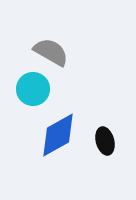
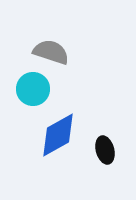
gray semicircle: rotated 12 degrees counterclockwise
black ellipse: moved 9 px down
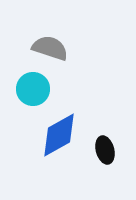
gray semicircle: moved 1 px left, 4 px up
blue diamond: moved 1 px right
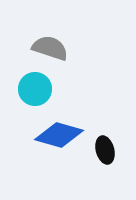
cyan circle: moved 2 px right
blue diamond: rotated 45 degrees clockwise
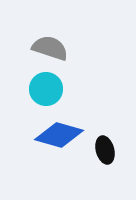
cyan circle: moved 11 px right
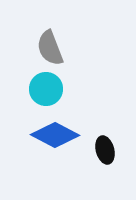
gray semicircle: rotated 129 degrees counterclockwise
blue diamond: moved 4 px left; rotated 12 degrees clockwise
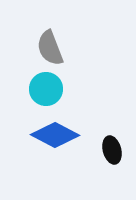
black ellipse: moved 7 px right
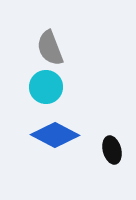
cyan circle: moved 2 px up
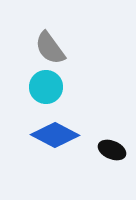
gray semicircle: rotated 15 degrees counterclockwise
black ellipse: rotated 52 degrees counterclockwise
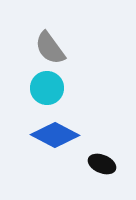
cyan circle: moved 1 px right, 1 px down
black ellipse: moved 10 px left, 14 px down
